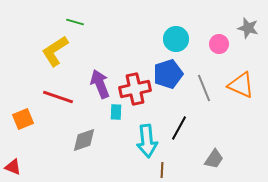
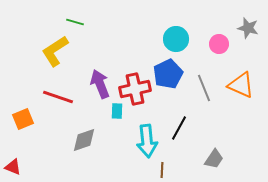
blue pentagon: rotated 8 degrees counterclockwise
cyan rectangle: moved 1 px right, 1 px up
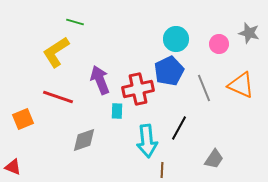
gray star: moved 1 px right, 5 px down
yellow L-shape: moved 1 px right, 1 px down
blue pentagon: moved 1 px right, 3 px up
purple arrow: moved 4 px up
red cross: moved 3 px right
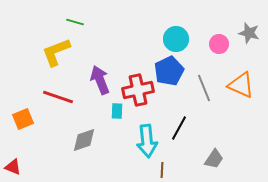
yellow L-shape: rotated 12 degrees clockwise
red cross: moved 1 px down
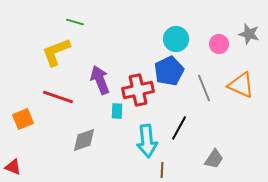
gray star: moved 1 px down
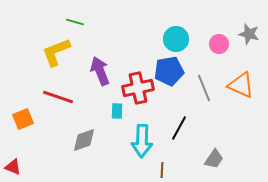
blue pentagon: rotated 16 degrees clockwise
purple arrow: moved 9 px up
red cross: moved 2 px up
cyan arrow: moved 5 px left; rotated 8 degrees clockwise
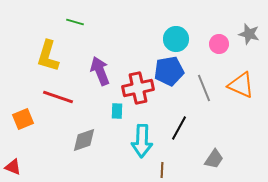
yellow L-shape: moved 8 px left, 4 px down; rotated 52 degrees counterclockwise
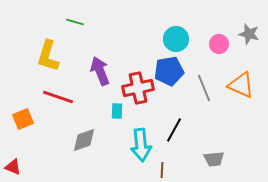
black line: moved 5 px left, 2 px down
cyan arrow: moved 1 px left, 4 px down; rotated 8 degrees counterclockwise
gray trapezoid: rotated 50 degrees clockwise
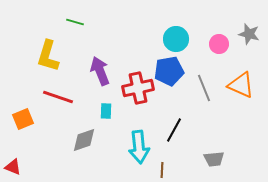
cyan rectangle: moved 11 px left
cyan arrow: moved 2 px left, 2 px down
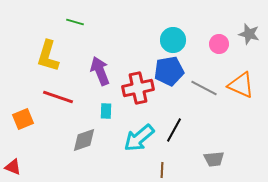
cyan circle: moved 3 px left, 1 px down
gray line: rotated 40 degrees counterclockwise
cyan arrow: moved 9 px up; rotated 56 degrees clockwise
